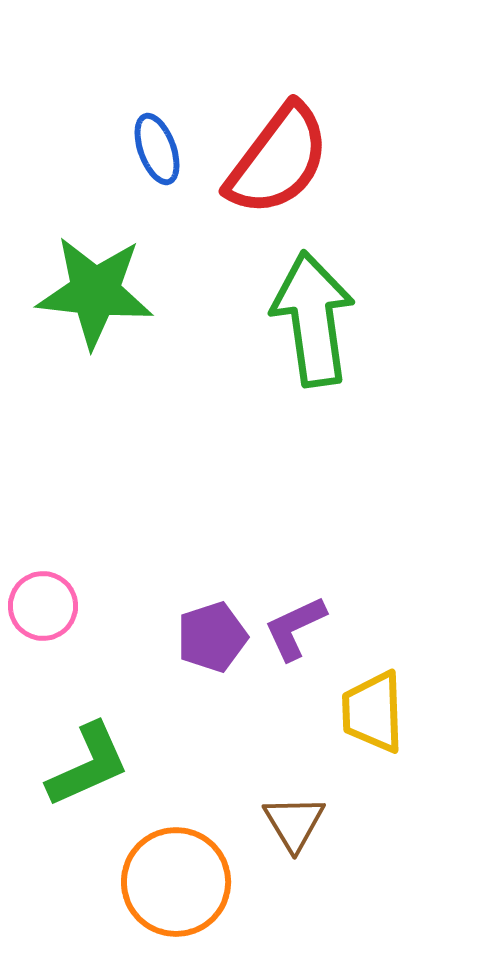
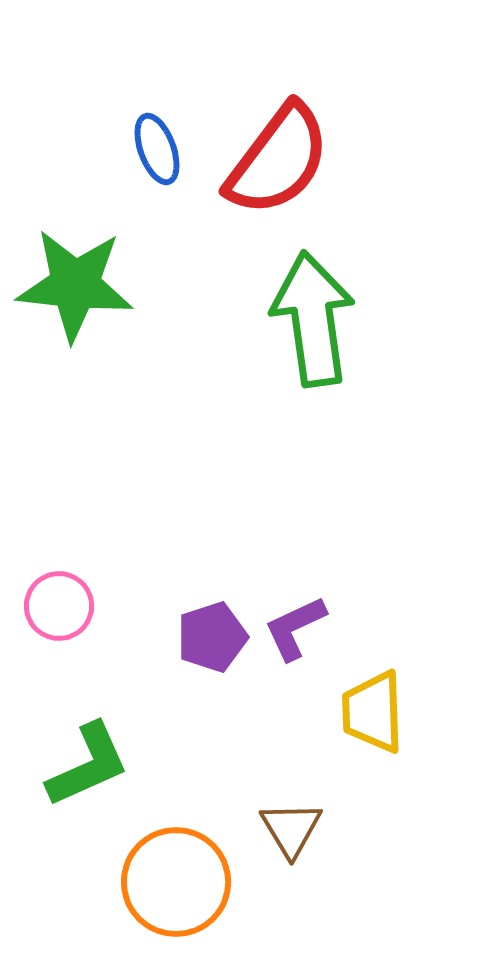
green star: moved 20 px left, 7 px up
pink circle: moved 16 px right
brown triangle: moved 3 px left, 6 px down
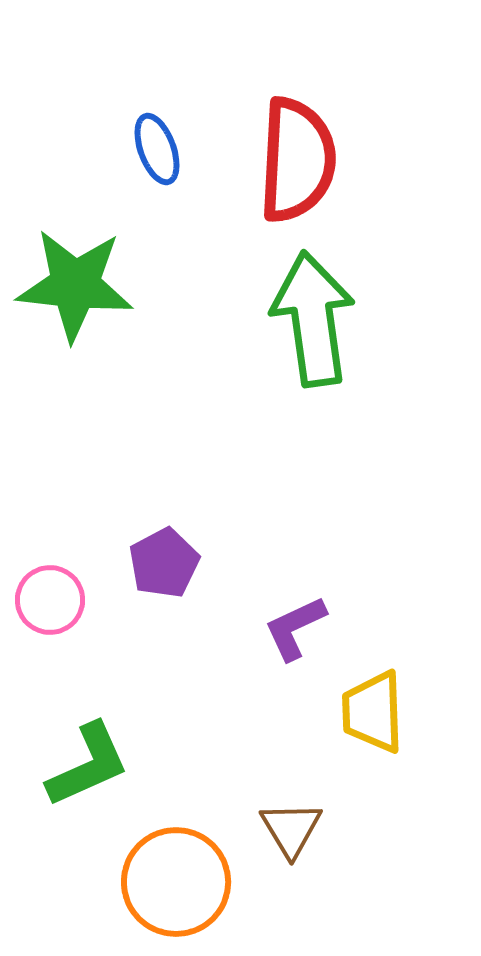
red semicircle: moved 19 px right; rotated 34 degrees counterclockwise
pink circle: moved 9 px left, 6 px up
purple pentagon: moved 48 px left, 74 px up; rotated 10 degrees counterclockwise
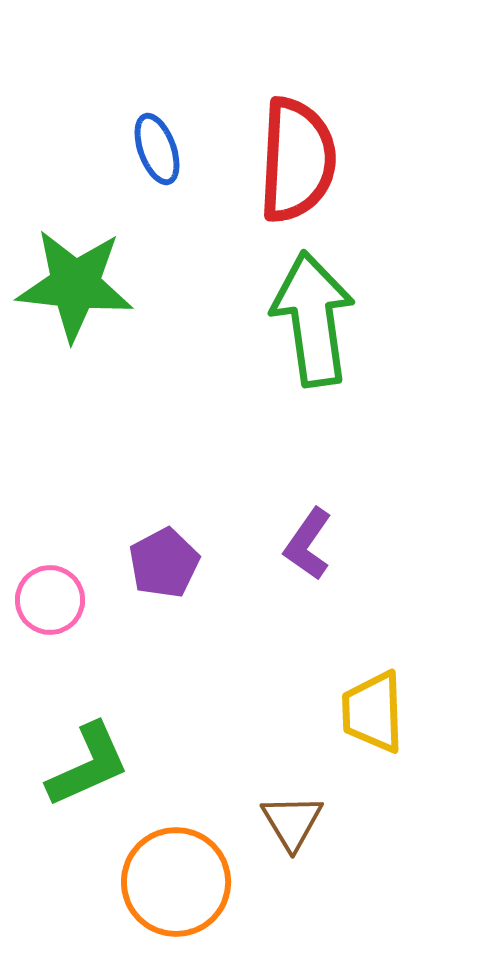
purple L-shape: moved 13 px right, 84 px up; rotated 30 degrees counterclockwise
brown triangle: moved 1 px right, 7 px up
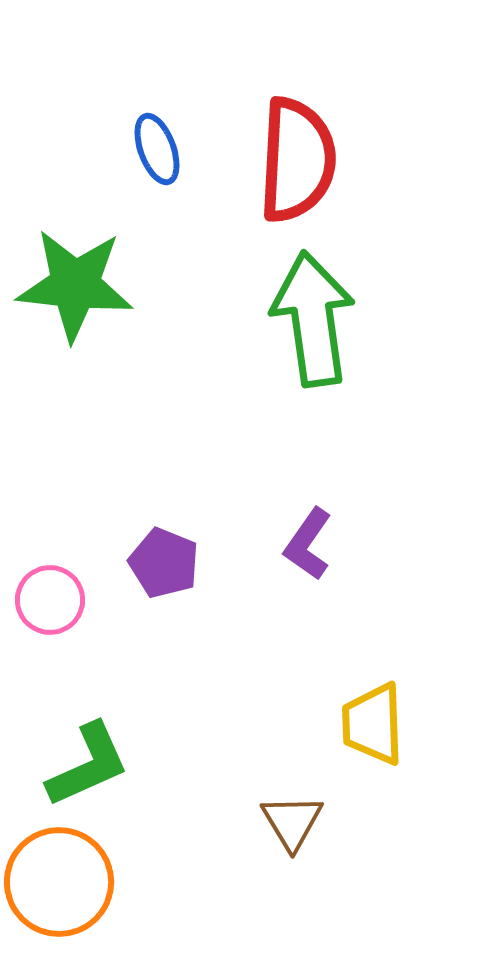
purple pentagon: rotated 22 degrees counterclockwise
yellow trapezoid: moved 12 px down
orange circle: moved 117 px left
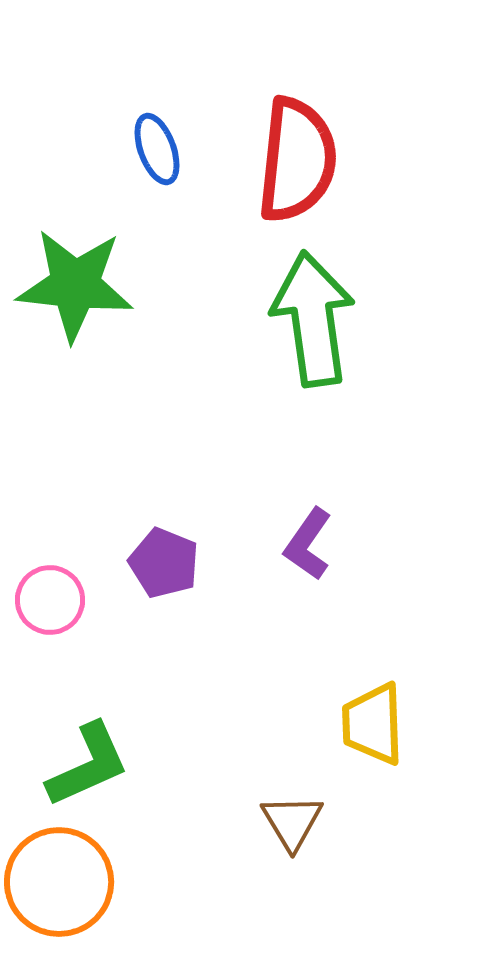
red semicircle: rotated 3 degrees clockwise
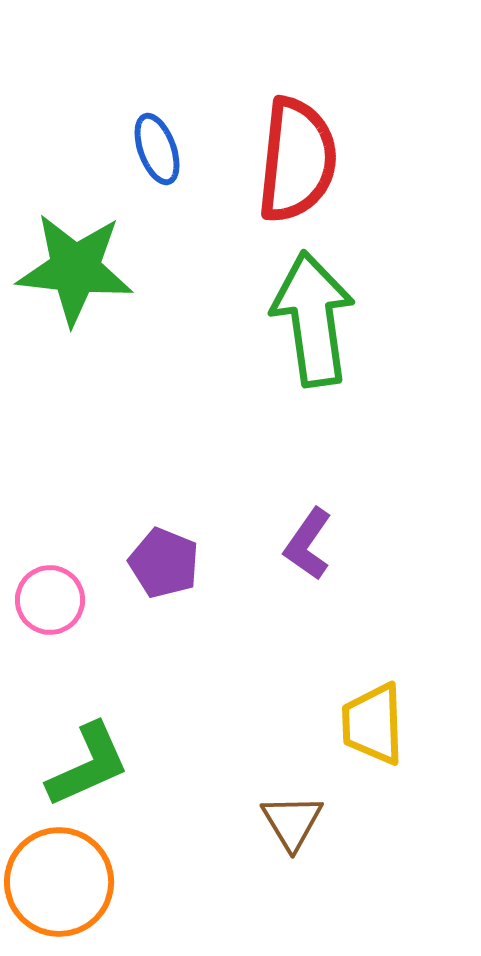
green star: moved 16 px up
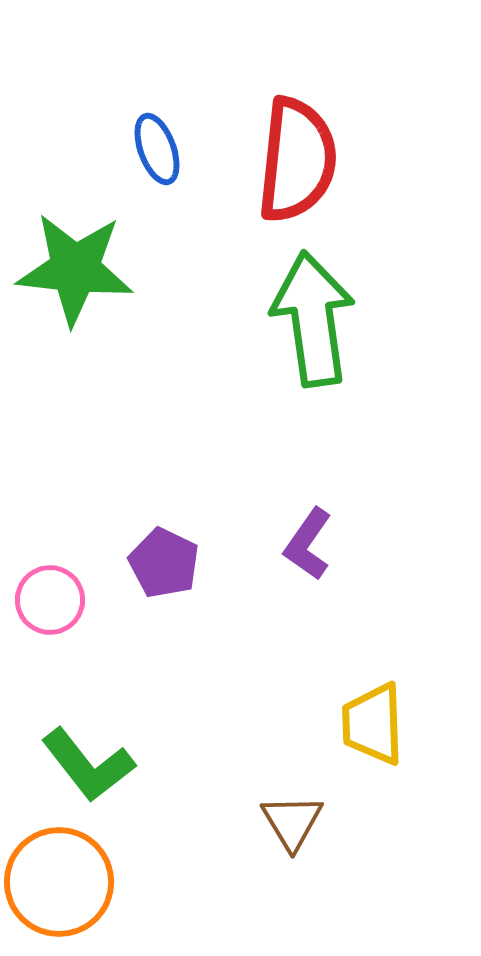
purple pentagon: rotated 4 degrees clockwise
green L-shape: rotated 76 degrees clockwise
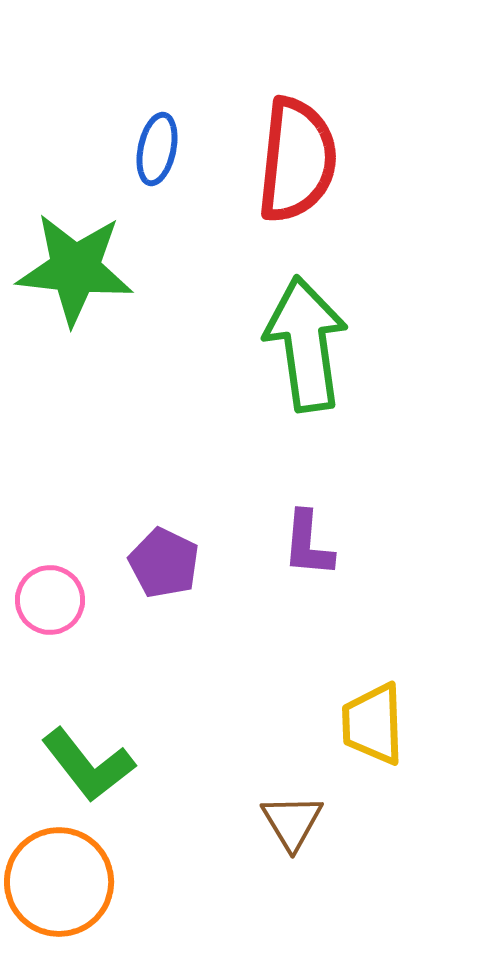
blue ellipse: rotated 32 degrees clockwise
green arrow: moved 7 px left, 25 px down
purple L-shape: rotated 30 degrees counterclockwise
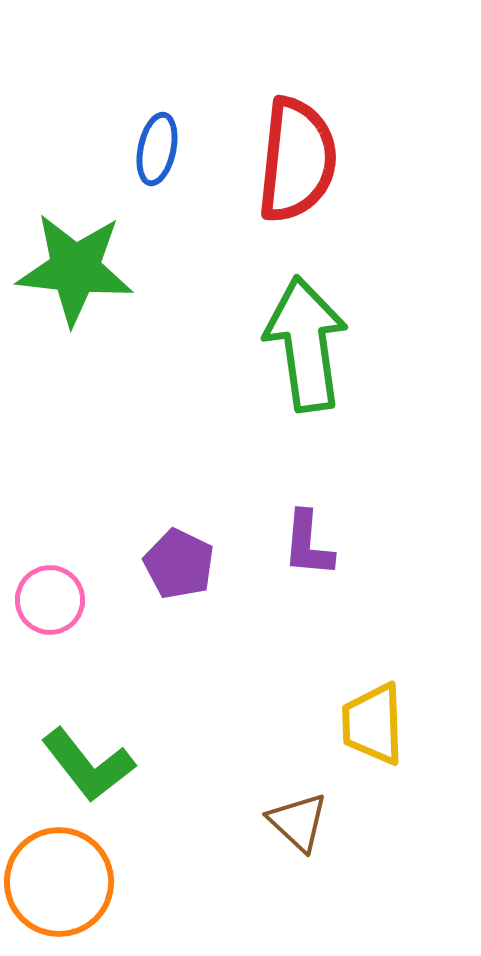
purple pentagon: moved 15 px right, 1 px down
brown triangle: moved 6 px right; rotated 16 degrees counterclockwise
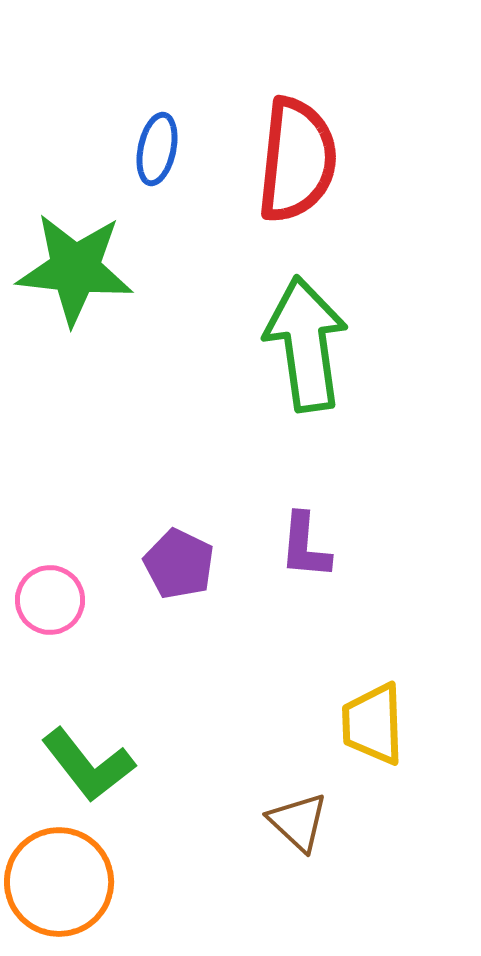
purple L-shape: moved 3 px left, 2 px down
